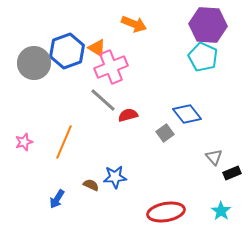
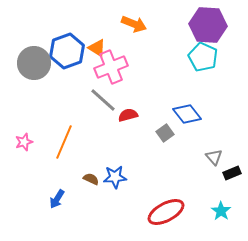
brown semicircle: moved 6 px up
red ellipse: rotated 18 degrees counterclockwise
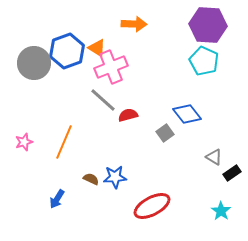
orange arrow: rotated 20 degrees counterclockwise
cyan pentagon: moved 1 px right, 4 px down
gray triangle: rotated 18 degrees counterclockwise
black rectangle: rotated 12 degrees counterclockwise
red ellipse: moved 14 px left, 6 px up
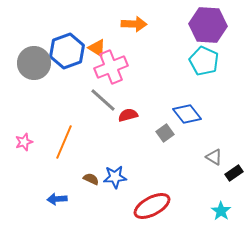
black rectangle: moved 2 px right
blue arrow: rotated 54 degrees clockwise
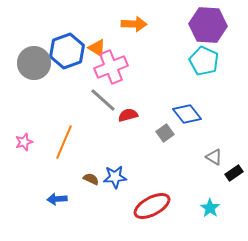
cyan star: moved 11 px left, 3 px up
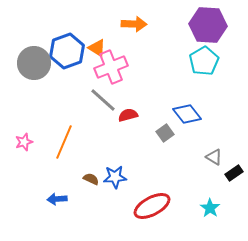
cyan pentagon: rotated 16 degrees clockwise
